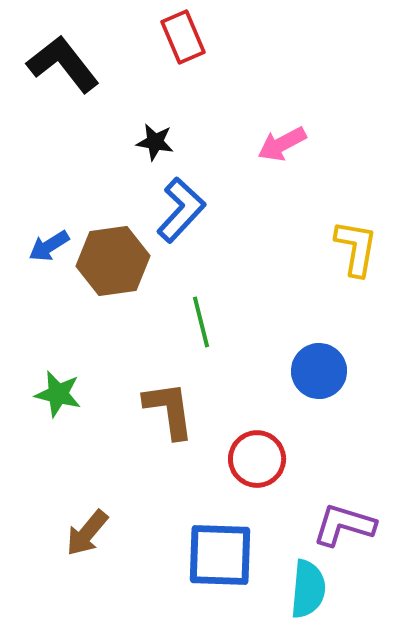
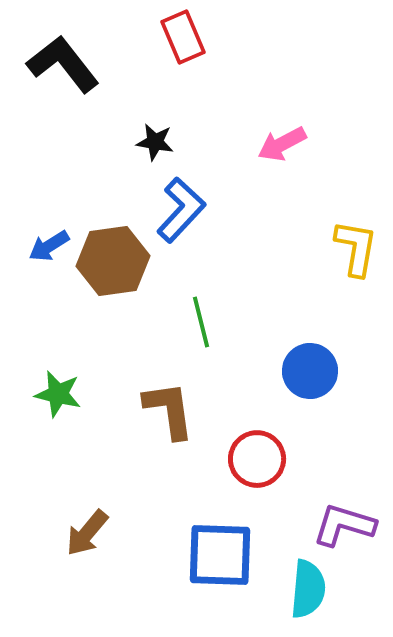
blue circle: moved 9 px left
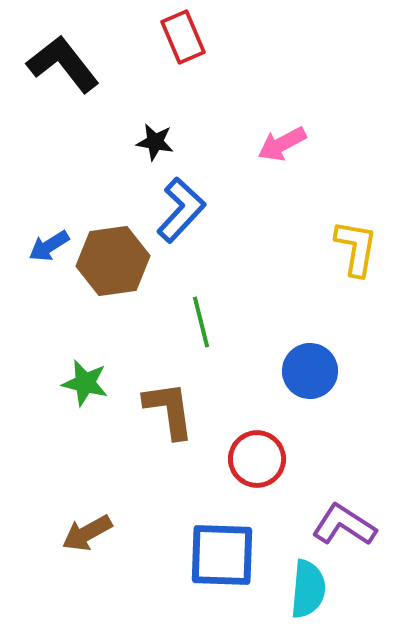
green star: moved 27 px right, 11 px up
purple L-shape: rotated 16 degrees clockwise
brown arrow: rotated 21 degrees clockwise
blue square: moved 2 px right
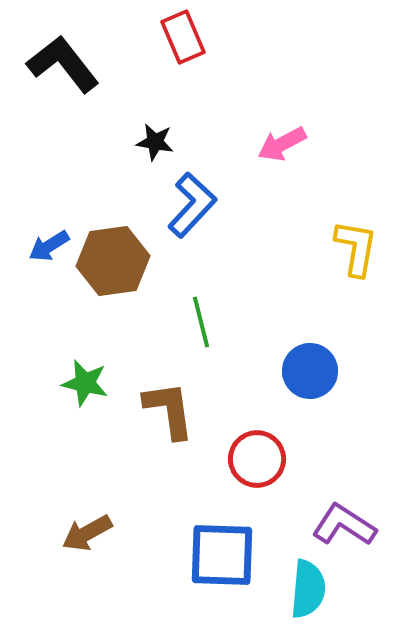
blue L-shape: moved 11 px right, 5 px up
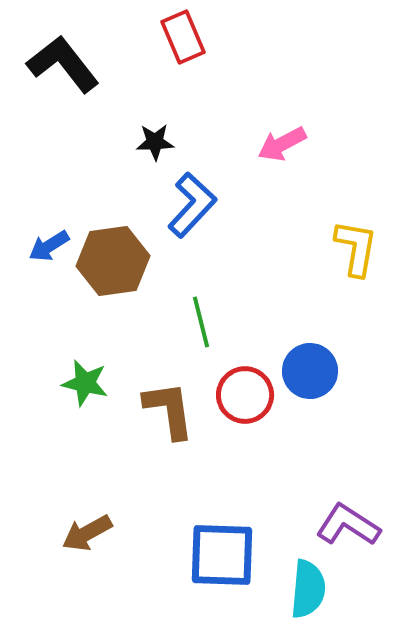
black star: rotated 12 degrees counterclockwise
red circle: moved 12 px left, 64 px up
purple L-shape: moved 4 px right
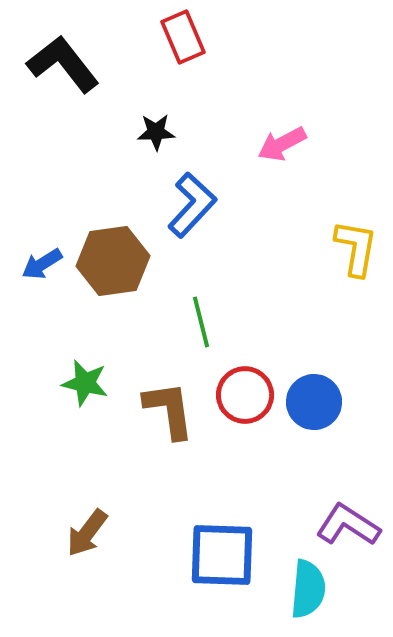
black star: moved 1 px right, 10 px up
blue arrow: moved 7 px left, 18 px down
blue circle: moved 4 px right, 31 px down
brown arrow: rotated 24 degrees counterclockwise
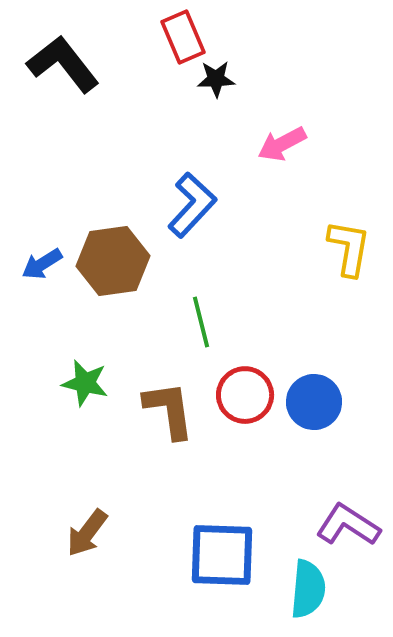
black star: moved 60 px right, 53 px up
yellow L-shape: moved 7 px left
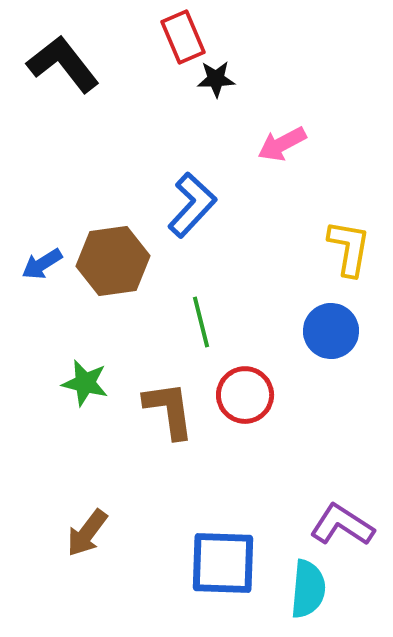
blue circle: moved 17 px right, 71 px up
purple L-shape: moved 6 px left
blue square: moved 1 px right, 8 px down
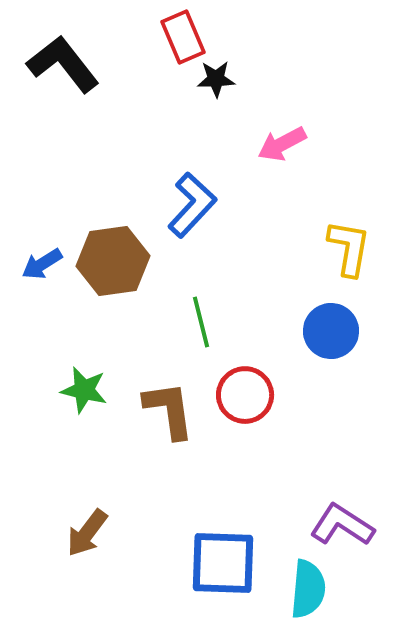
green star: moved 1 px left, 7 px down
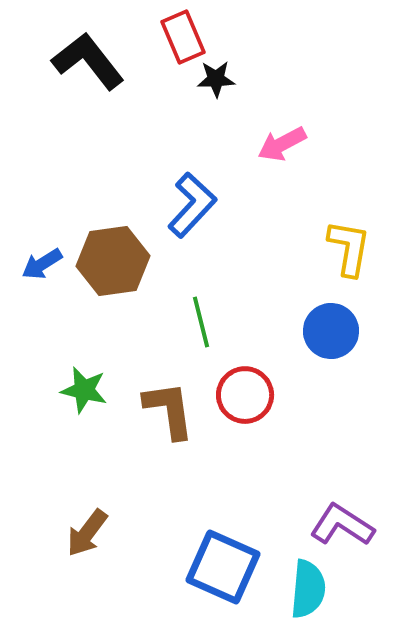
black L-shape: moved 25 px right, 3 px up
blue square: moved 4 px down; rotated 22 degrees clockwise
